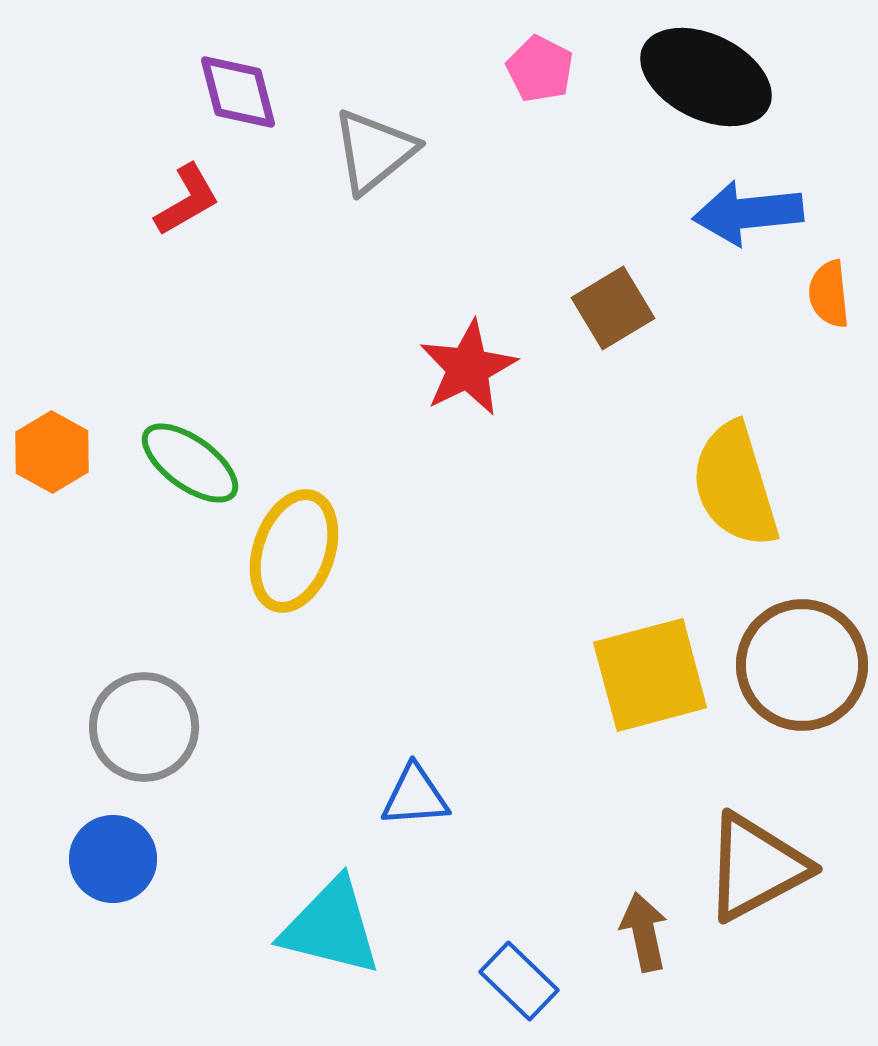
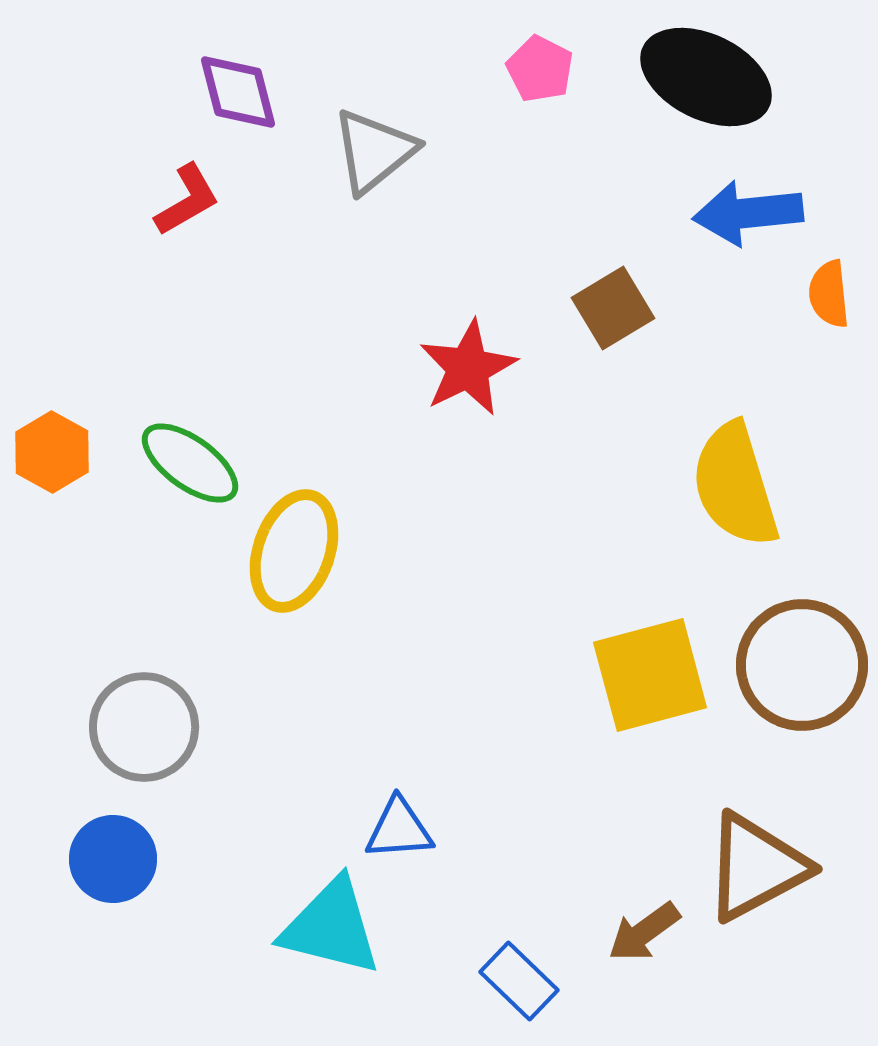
blue triangle: moved 16 px left, 33 px down
brown arrow: rotated 114 degrees counterclockwise
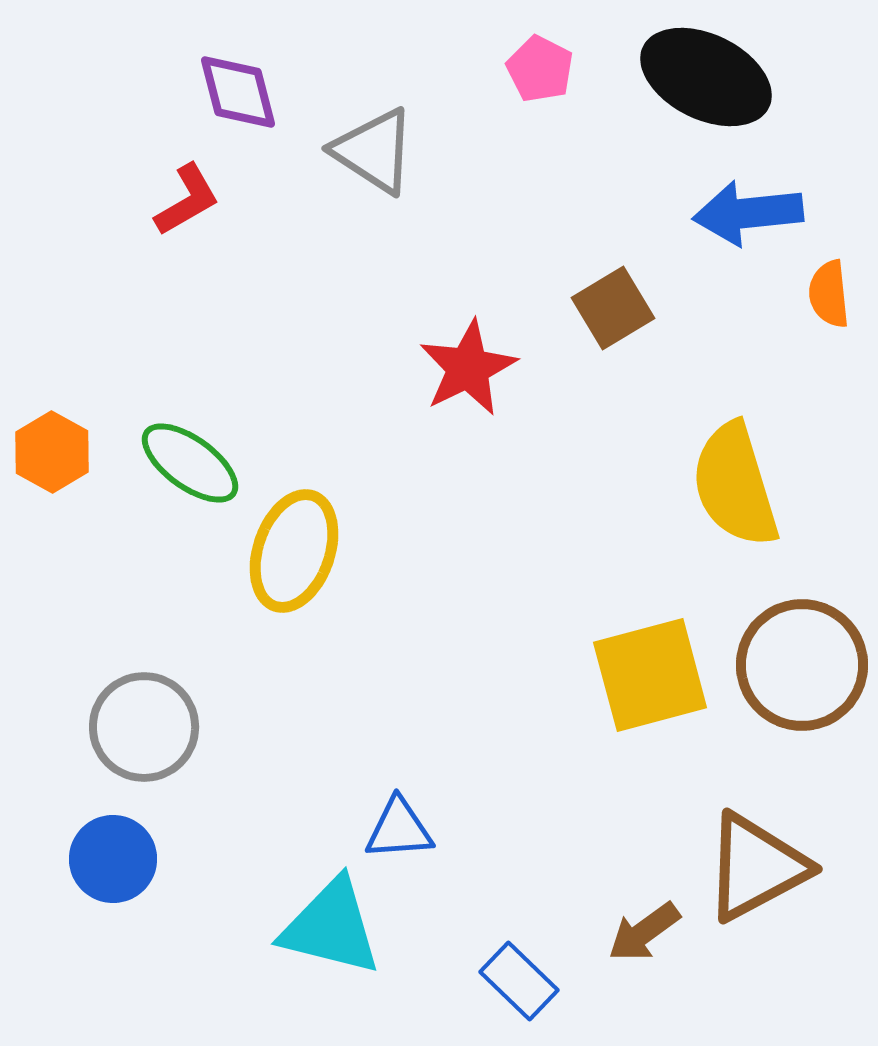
gray triangle: rotated 48 degrees counterclockwise
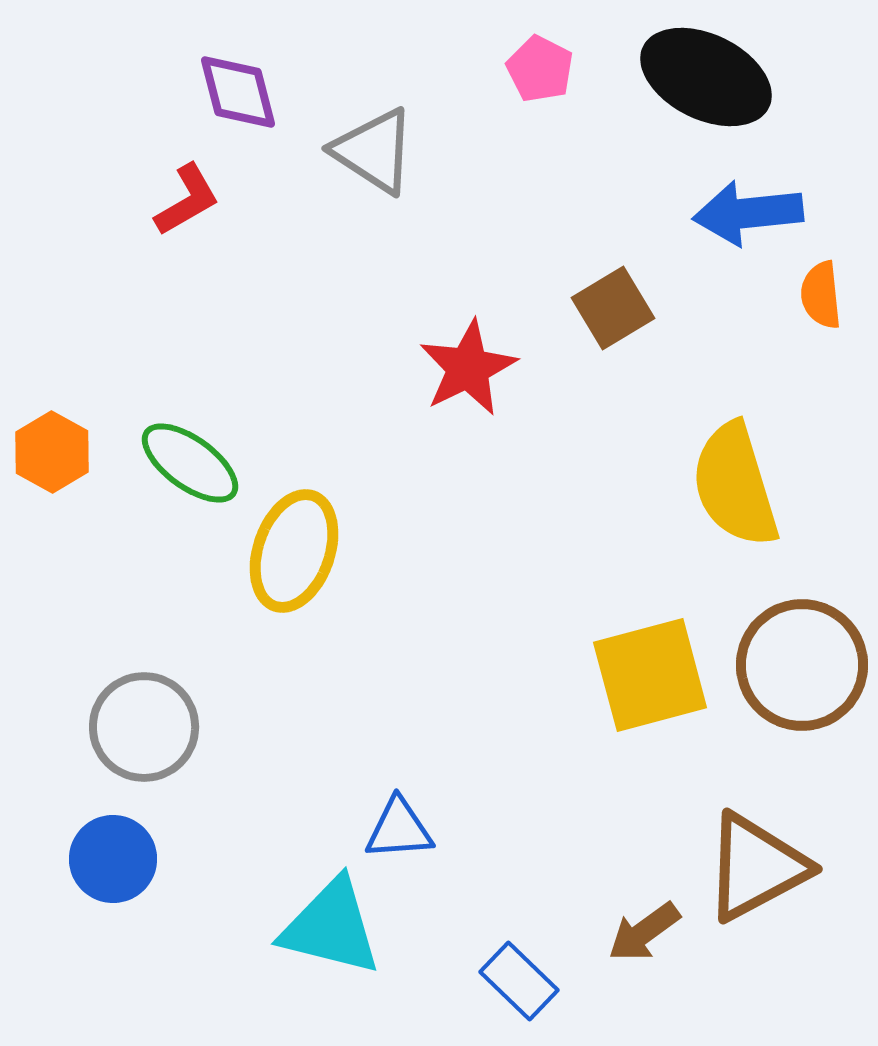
orange semicircle: moved 8 px left, 1 px down
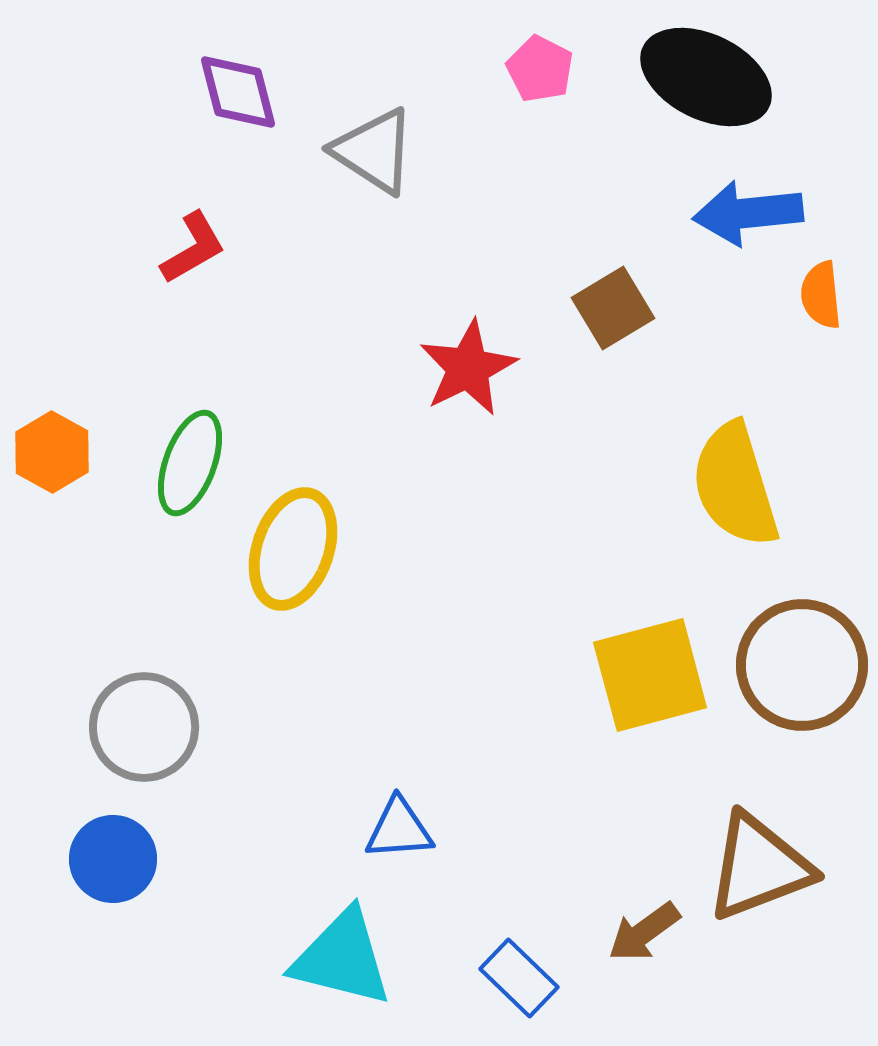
red L-shape: moved 6 px right, 48 px down
green ellipse: rotated 74 degrees clockwise
yellow ellipse: moved 1 px left, 2 px up
brown triangle: moved 3 px right; rotated 7 degrees clockwise
cyan triangle: moved 11 px right, 31 px down
blue rectangle: moved 3 px up
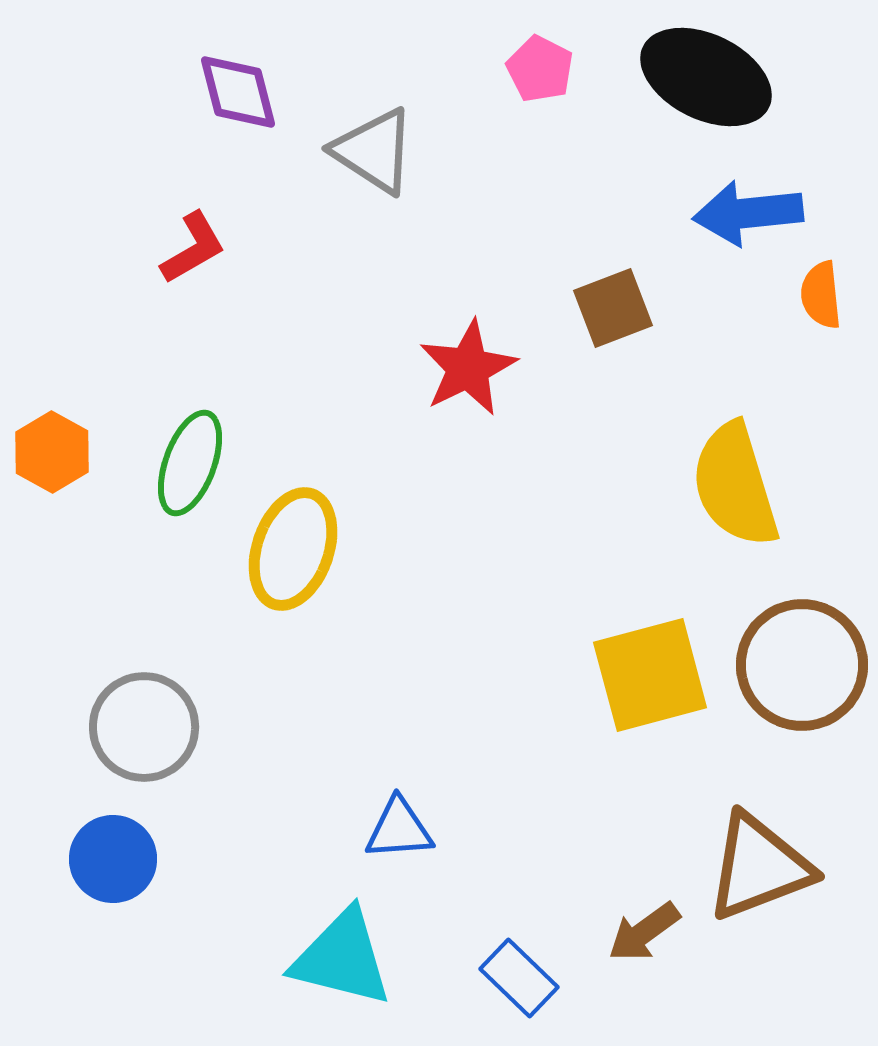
brown square: rotated 10 degrees clockwise
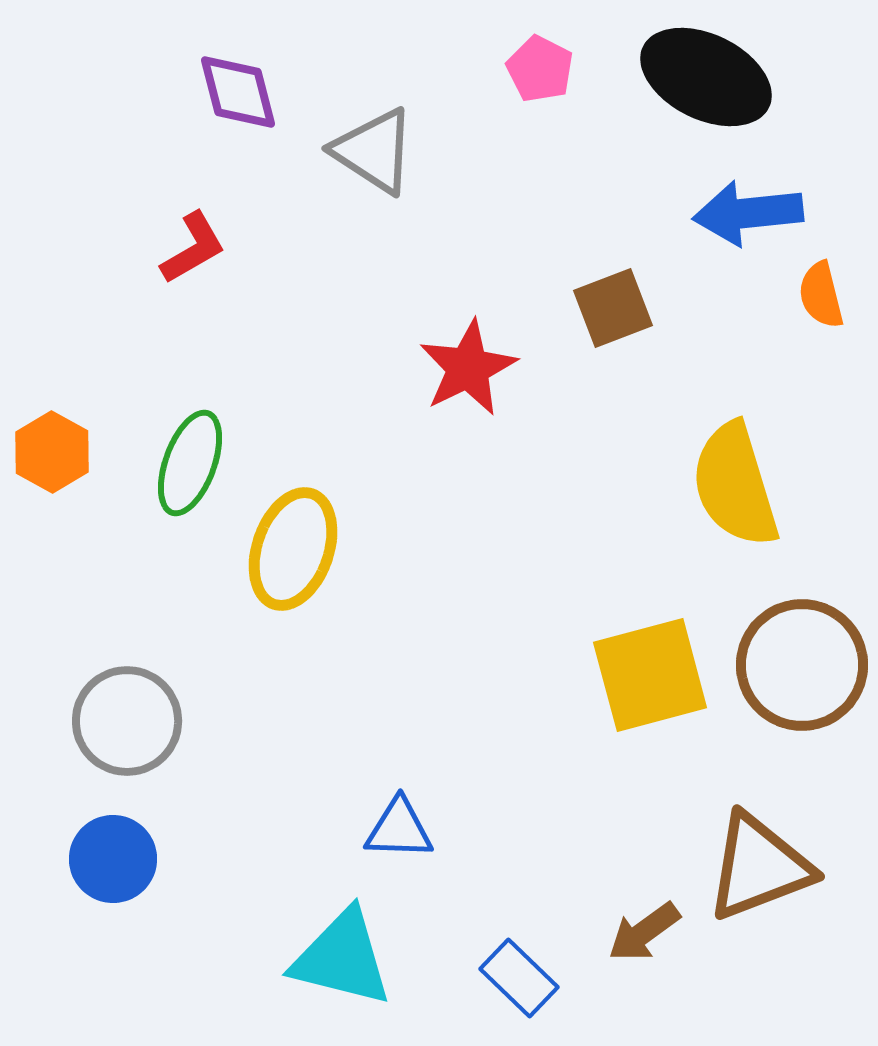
orange semicircle: rotated 8 degrees counterclockwise
gray circle: moved 17 px left, 6 px up
blue triangle: rotated 6 degrees clockwise
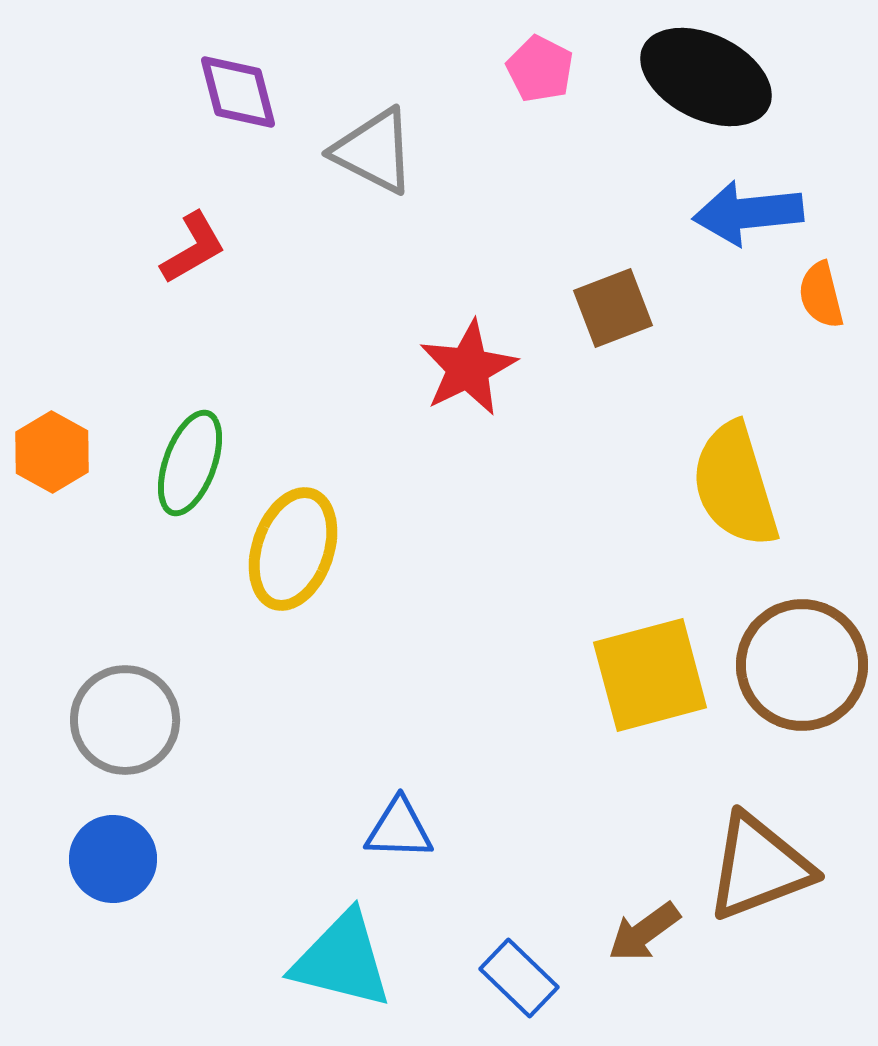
gray triangle: rotated 6 degrees counterclockwise
gray circle: moved 2 px left, 1 px up
cyan triangle: moved 2 px down
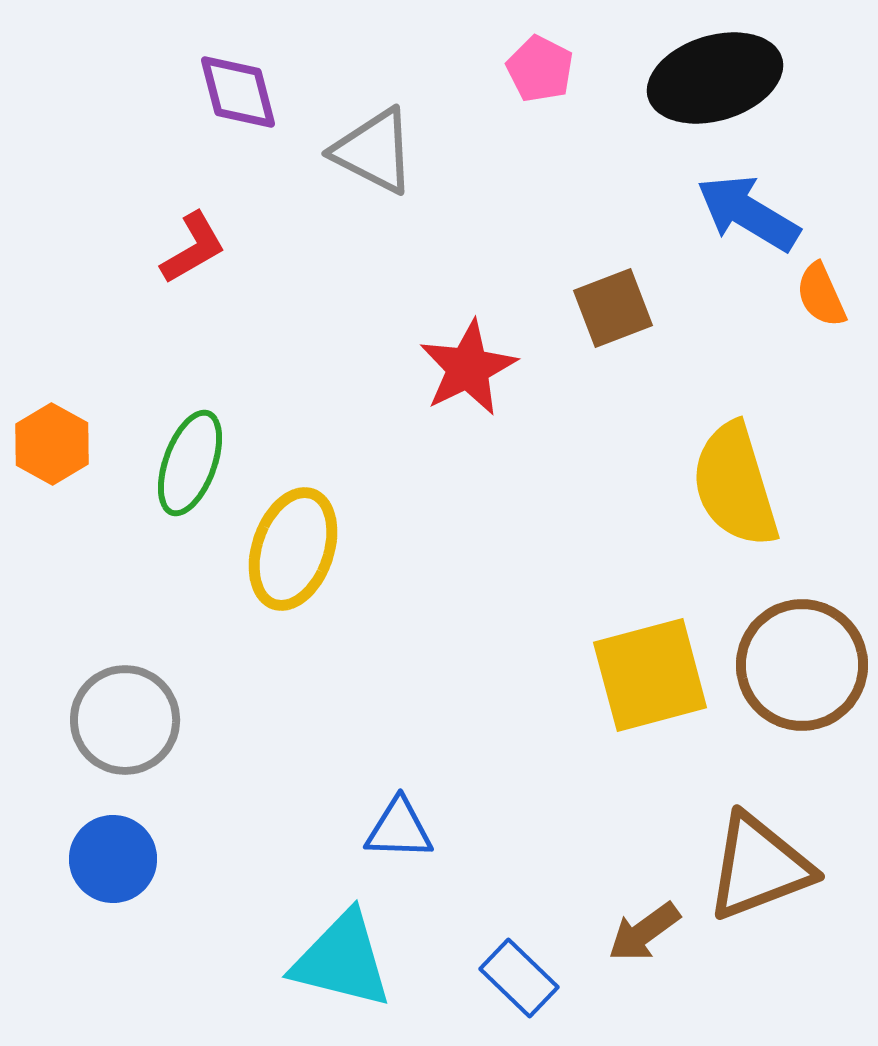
black ellipse: moved 9 px right, 1 px down; rotated 43 degrees counterclockwise
blue arrow: rotated 37 degrees clockwise
orange semicircle: rotated 10 degrees counterclockwise
orange hexagon: moved 8 px up
